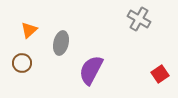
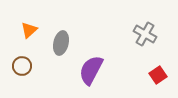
gray cross: moved 6 px right, 15 px down
brown circle: moved 3 px down
red square: moved 2 px left, 1 px down
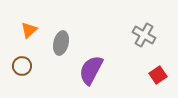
gray cross: moved 1 px left, 1 px down
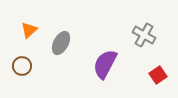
gray ellipse: rotated 15 degrees clockwise
purple semicircle: moved 14 px right, 6 px up
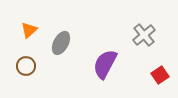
gray cross: rotated 20 degrees clockwise
brown circle: moved 4 px right
red square: moved 2 px right
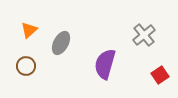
purple semicircle: rotated 12 degrees counterclockwise
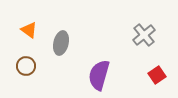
orange triangle: rotated 42 degrees counterclockwise
gray ellipse: rotated 15 degrees counterclockwise
purple semicircle: moved 6 px left, 11 px down
red square: moved 3 px left
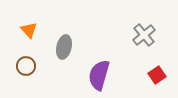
orange triangle: rotated 12 degrees clockwise
gray ellipse: moved 3 px right, 4 px down
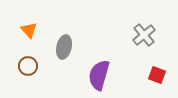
brown circle: moved 2 px right
red square: rotated 36 degrees counterclockwise
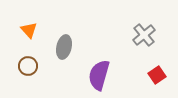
red square: rotated 36 degrees clockwise
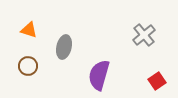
orange triangle: rotated 30 degrees counterclockwise
red square: moved 6 px down
